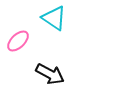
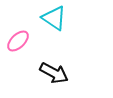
black arrow: moved 4 px right, 1 px up
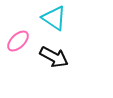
black arrow: moved 16 px up
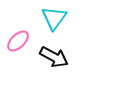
cyan triangle: rotated 32 degrees clockwise
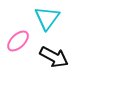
cyan triangle: moved 7 px left
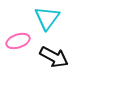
pink ellipse: rotated 25 degrees clockwise
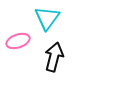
black arrow: rotated 104 degrees counterclockwise
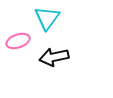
black arrow: rotated 116 degrees counterclockwise
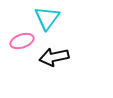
pink ellipse: moved 4 px right
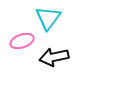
cyan triangle: moved 1 px right
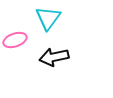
pink ellipse: moved 7 px left, 1 px up
